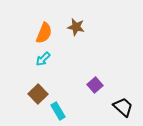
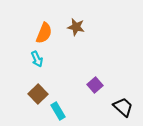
cyan arrow: moved 6 px left; rotated 70 degrees counterclockwise
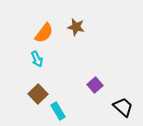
orange semicircle: rotated 15 degrees clockwise
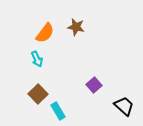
orange semicircle: moved 1 px right
purple square: moved 1 px left
black trapezoid: moved 1 px right, 1 px up
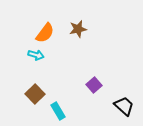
brown star: moved 2 px right, 2 px down; rotated 24 degrees counterclockwise
cyan arrow: moved 1 px left, 4 px up; rotated 49 degrees counterclockwise
brown square: moved 3 px left
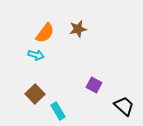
purple square: rotated 21 degrees counterclockwise
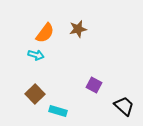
cyan rectangle: rotated 42 degrees counterclockwise
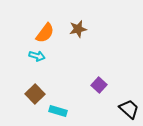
cyan arrow: moved 1 px right, 1 px down
purple square: moved 5 px right; rotated 14 degrees clockwise
black trapezoid: moved 5 px right, 3 px down
